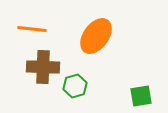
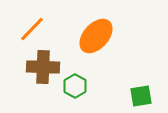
orange line: rotated 52 degrees counterclockwise
orange ellipse: rotated 6 degrees clockwise
green hexagon: rotated 15 degrees counterclockwise
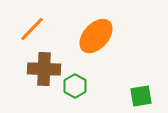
brown cross: moved 1 px right, 2 px down
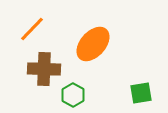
orange ellipse: moved 3 px left, 8 px down
green hexagon: moved 2 px left, 9 px down
green square: moved 3 px up
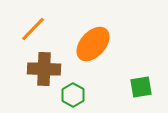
orange line: moved 1 px right
green square: moved 6 px up
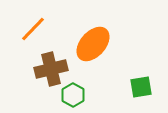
brown cross: moved 7 px right; rotated 16 degrees counterclockwise
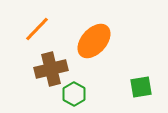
orange line: moved 4 px right
orange ellipse: moved 1 px right, 3 px up
green hexagon: moved 1 px right, 1 px up
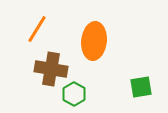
orange line: rotated 12 degrees counterclockwise
orange ellipse: rotated 36 degrees counterclockwise
brown cross: rotated 24 degrees clockwise
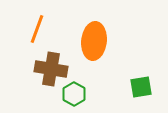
orange line: rotated 12 degrees counterclockwise
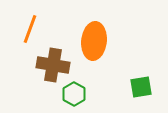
orange line: moved 7 px left
brown cross: moved 2 px right, 4 px up
